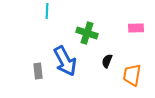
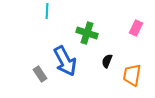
pink rectangle: rotated 63 degrees counterclockwise
gray rectangle: moved 2 px right, 3 px down; rotated 28 degrees counterclockwise
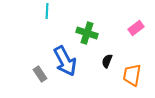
pink rectangle: rotated 28 degrees clockwise
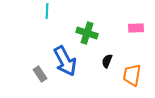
pink rectangle: rotated 35 degrees clockwise
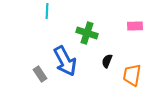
pink rectangle: moved 1 px left, 2 px up
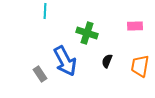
cyan line: moved 2 px left
orange trapezoid: moved 8 px right, 9 px up
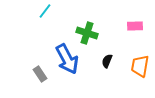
cyan line: rotated 35 degrees clockwise
blue arrow: moved 2 px right, 2 px up
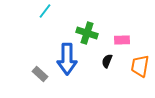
pink rectangle: moved 13 px left, 14 px down
blue arrow: rotated 28 degrees clockwise
gray rectangle: rotated 14 degrees counterclockwise
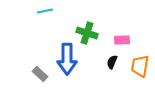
cyan line: rotated 42 degrees clockwise
black semicircle: moved 5 px right, 1 px down
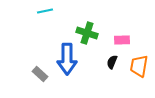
orange trapezoid: moved 1 px left
